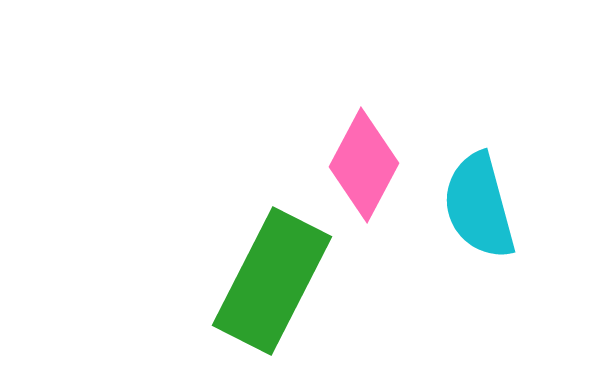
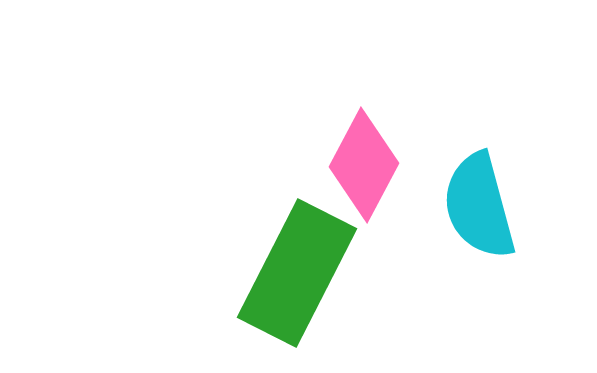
green rectangle: moved 25 px right, 8 px up
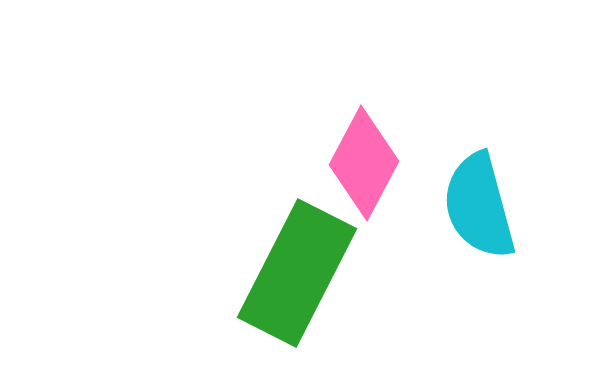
pink diamond: moved 2 px up
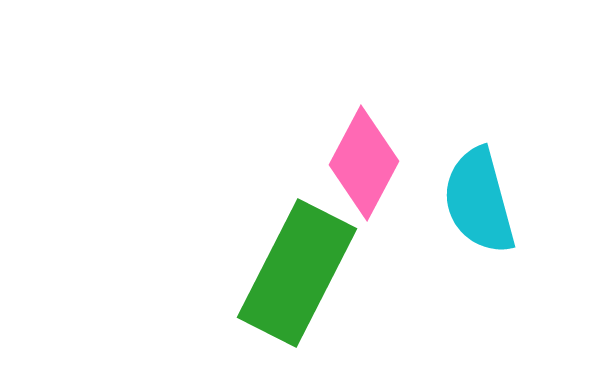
cyan semicircle: moved 5 px up
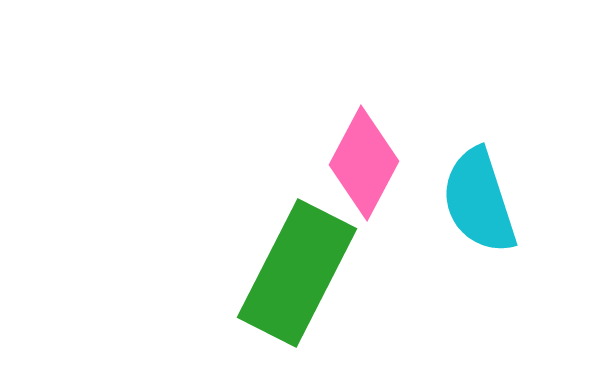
cyan semicircle: rotated 3 degrees counterclockwise
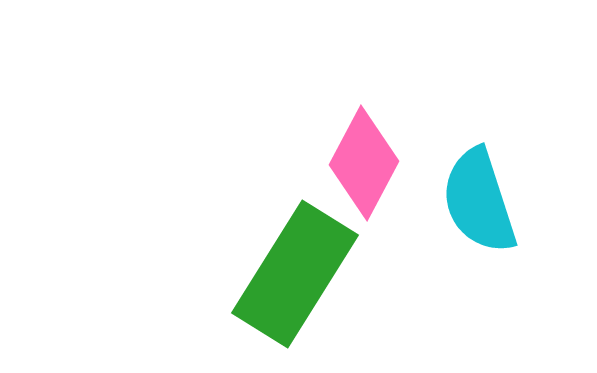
green rectangle: moved 2 px left, 1 px down; rotated 5 degrees clockwise
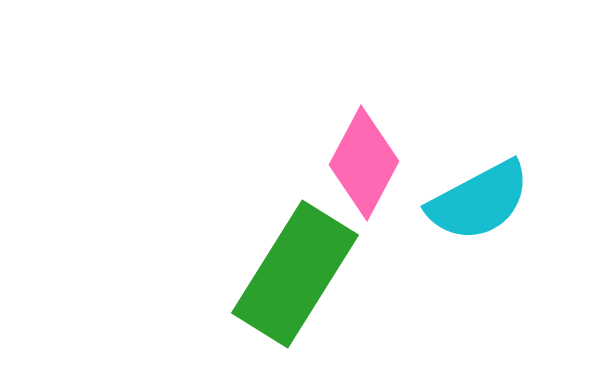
cyan semicircle: rotated 100 degrees counterclockwise
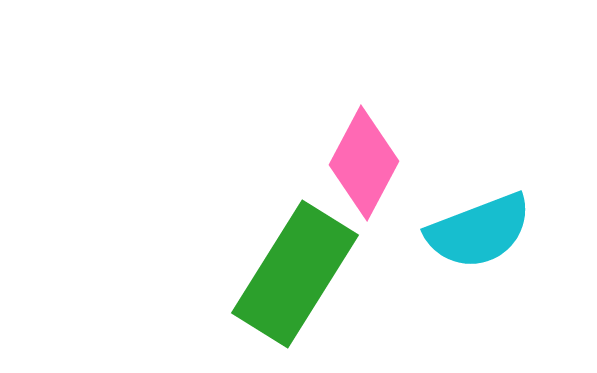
cyan semicircle: moved 30 px down; rotated 7 degrees clockwise
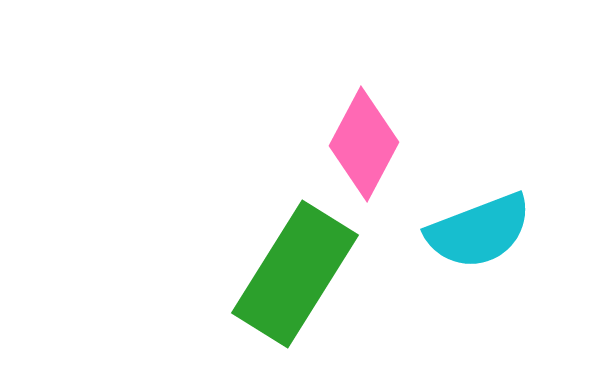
pink diamond: moved 19 px up
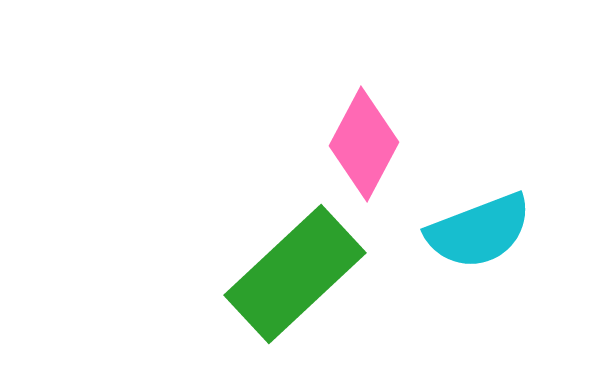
green rectangle: rotated 15 degrees clockwise
